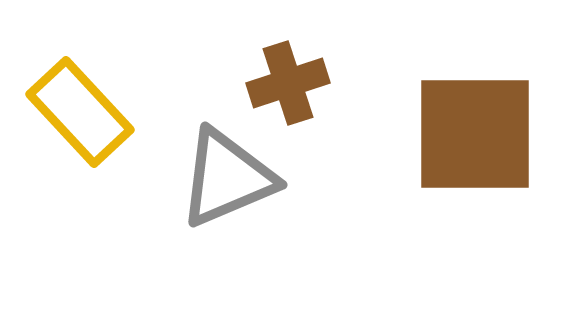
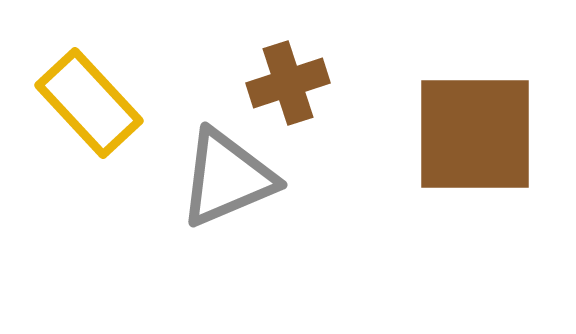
yellow rectangle: moved 9 px right, 9 px up
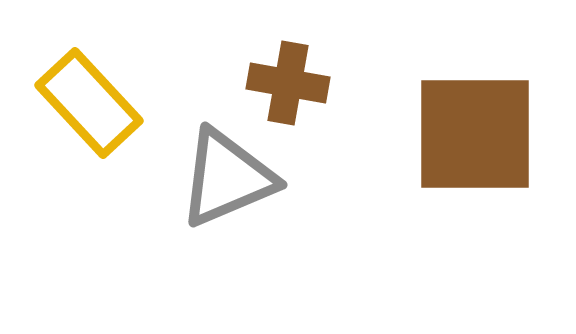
brown cross: rotated 28 degrees clockwise
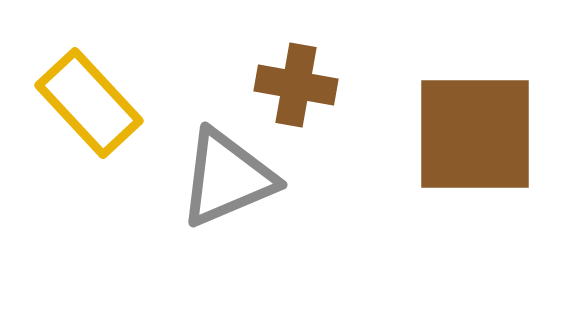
brown cross: moved 8 px right, 2 px down
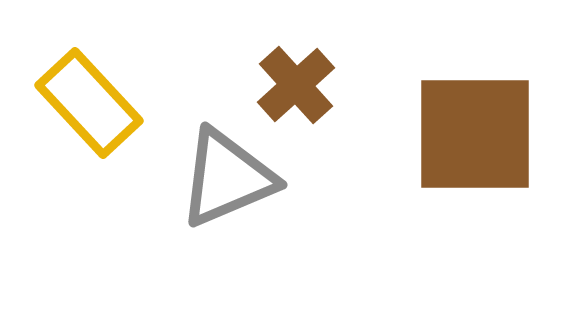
brown cross: rotated 38 degrees clockwise
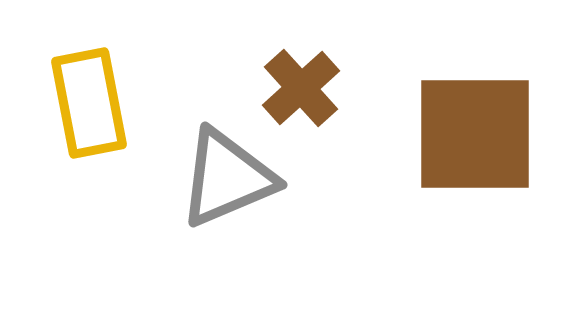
brown cross: moved 5 px right, 3 px down
yellow rectangle: rotated 32 degrees clockwise
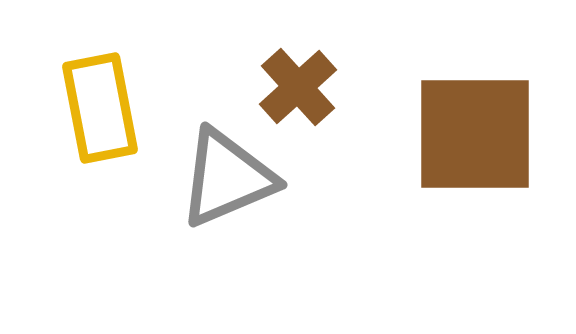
brown cross: moved 3 px left, 1 px up
yellow rectangle: moved 11 px right, 5 px down
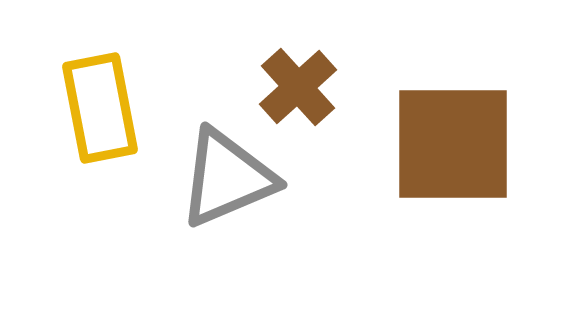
brown square: moved 22 px left, 10 px down
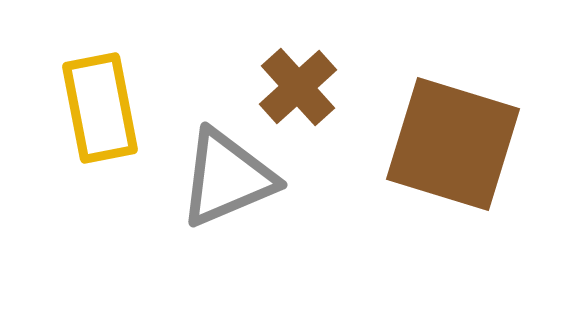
brown square: rotated 17 degrees clockwise
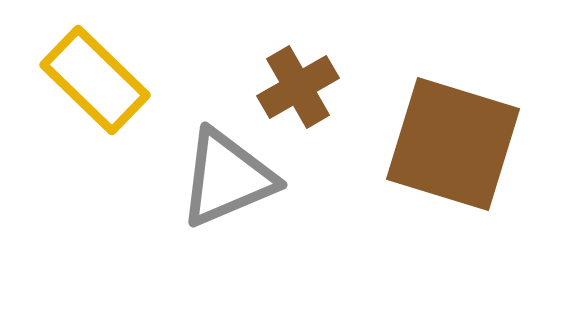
brown cross: rotated 12 degrees clockwise
yellow rectangle: moved 5 px left, 28 px up; rotated 35 degrees counterclockwise
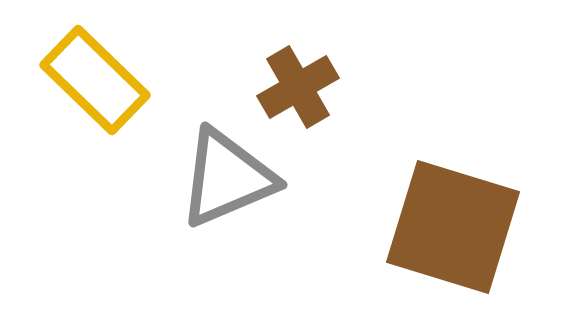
brown square: moved 83 px down
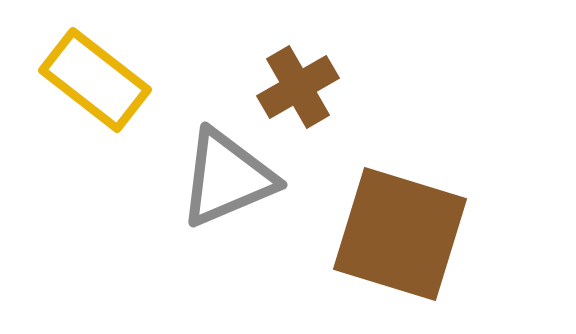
yellow rectangle: rotated 6 degrees counterclockwise
brown square: moved 53 px left, 7 px down
